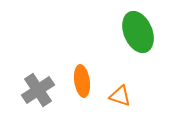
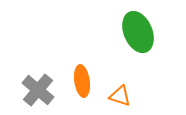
gray cross: rotated 16 degrees counterclockwise
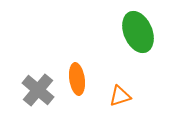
orange ellipse: moved 5 px left, 2 px up
orange triangle: rotated 35 degrees counterclockwise
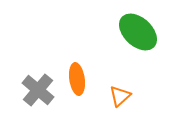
green ellipse: rotated 24 degrees counterclockwise
orange triangle: rotated 25 degrees counterclockwise
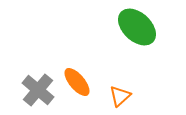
green ellipse: moved 1 px left, 5 px up
orange ellipse: moved 3 px down; rotated 32 degrees counterclockwise
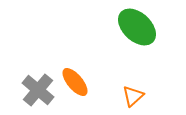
orange ellipse: moved 2 px left
orange triangle: moved 13 px right
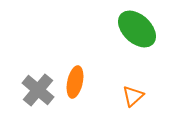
green ellipse: moved 2 px down
orange ellipse: rotated 52 degrees clockwise
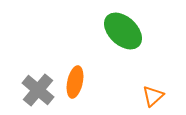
green ellipse: moved 14 px left, 2 px down
orange triangle: moved 20 px right
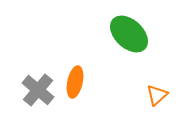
green ellipse: moved 6 px right, 3 px down
orange triangle: moved 4 px right, 1 px up
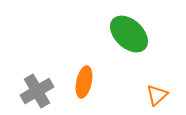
orange ellipse: moved 9 px right
gray cross: moved 1 px left, 1 px down; rotated 20 degrees clockwise
